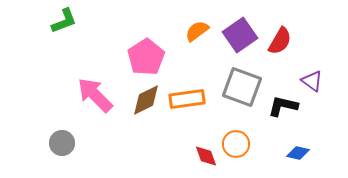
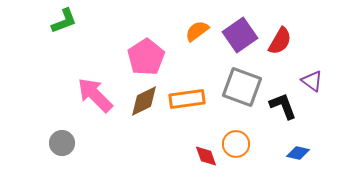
brown diamond: moved 2 px left, 1 px down
black L-shape: rotated 56 degrees clockwise
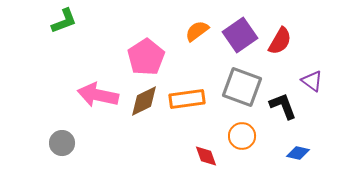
pink arrow: moved 3 px right; rotated 33 degrees counterclockwise
orange circle: moved 6 px right, 8 px up
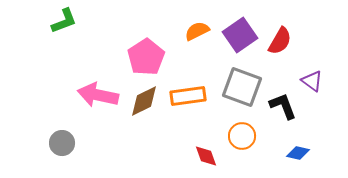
orange semicircle: rotated 10 degrees clockwise
orange rectangle: moved 1 px right, 3 px up
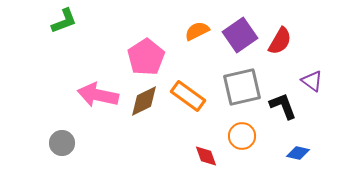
gray square: rotated 33 degrees counterclockwise
orange rectangle: rotated 44 degrees clockwise
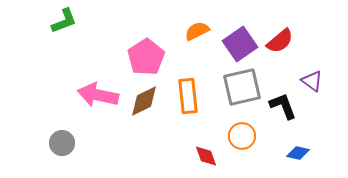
purple square: moved 9 px down
red semicircle: rotated 20 degrees clockwise
orange rectangle: rotated 48 degrees clockwise
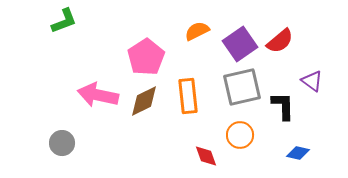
black L-shape: rotated 20 degrees clockwise
orange circle: moved 2 px left, 1 px up
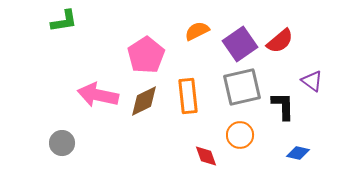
green L-shape: rotated 12 degrees clockwise
pink pentagon: moved 2 px up
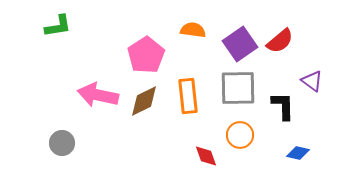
green L-shape: moved 6 px left, 5 px down
orange semicircle: moved 4 px left, 1 px up; rotated 35 degrees clockwise
gray square: moved 4 px left, 1 px down; rotated 12 degrees clockwise
